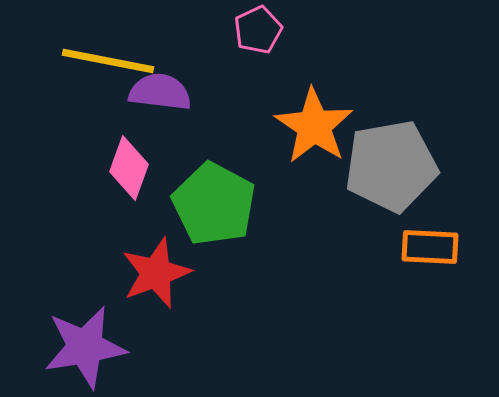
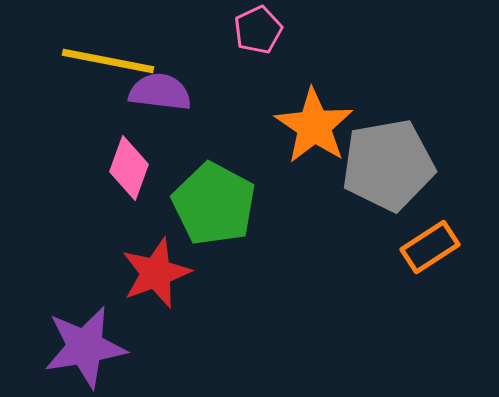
gray pentagon: moved 3 px left, 1 px up
orange rectangle: rotated 36 degrees counterclockwise
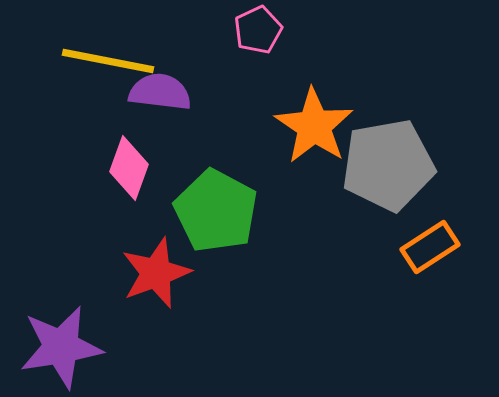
green pentagon: moved 2 px right, 7 px down
purple star: moved 24 px left
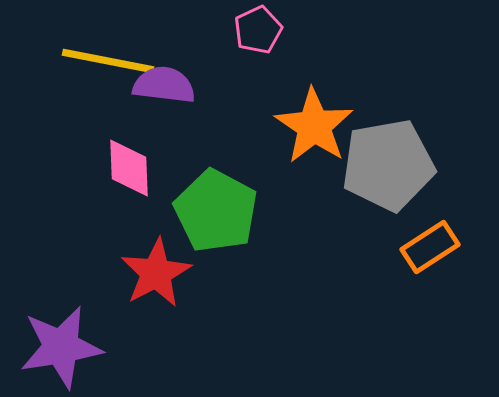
purple semicircle: moved 4 px right, 7 px up
pink diamond: rotated 22 degrees counterclockwise
red star: rotated 8 degrees counterclockwise
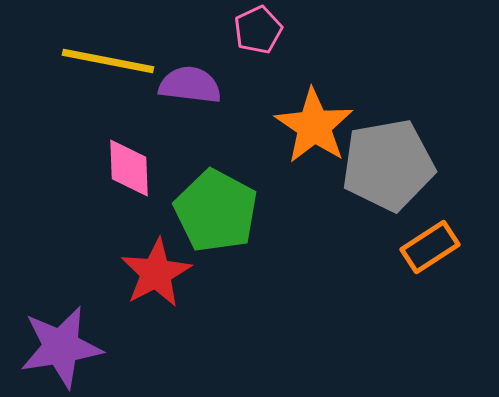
purple semicircle: moved 26 px right
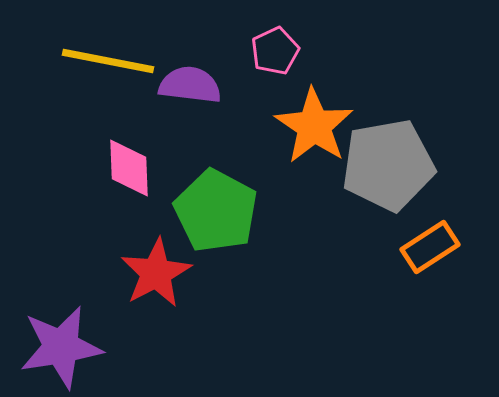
pink pentagon: moved 17 px right, 21 px down
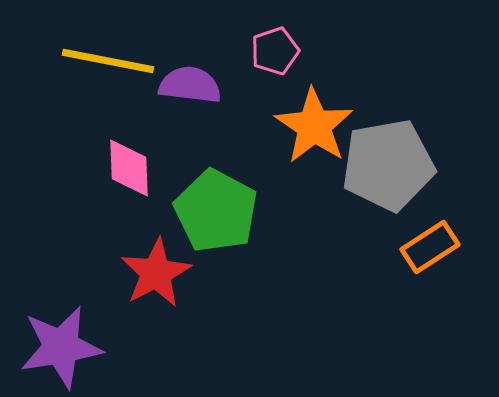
pink pentagon: rotated 6 degrees clockwise
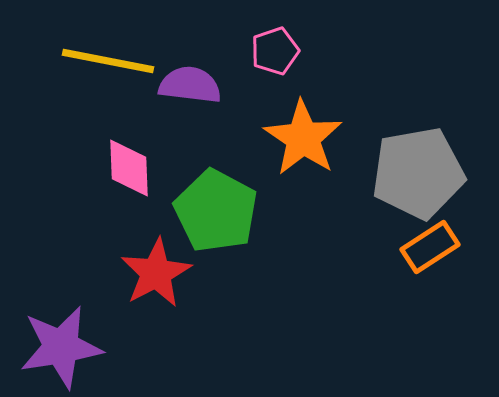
orange star: moved 11 px left, 12 px down
gray pentagon: moved 30 px right, 8 px down
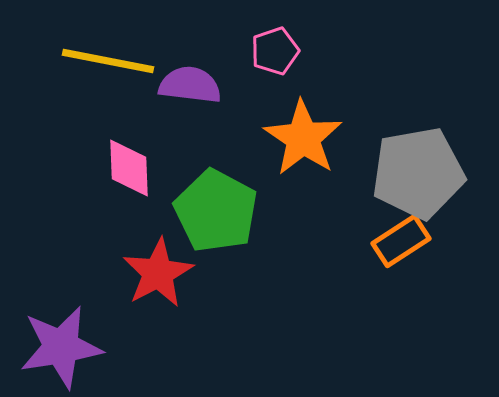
orange rectangle: moved 29 px left, 6 px up
red star: moved 2 px right
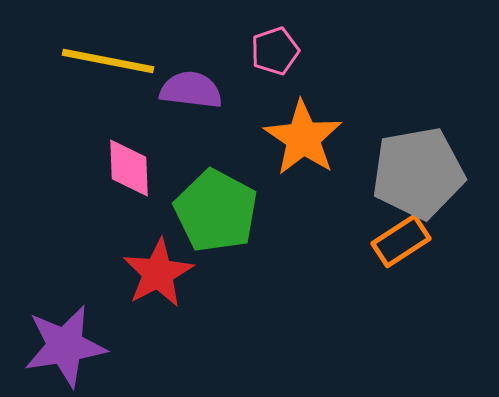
purple semicircle: moved 1 px right, 5 px down
purple star: moved 4 px right, 1 px up
